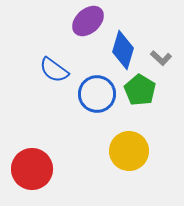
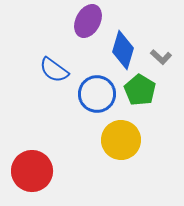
purple ellipse: rotated 20 degrees counterclockwise
gray L-shape: moved 1 px up
yellow circle: moved 8 px left, 11 px up
red circle: moved 2 px down
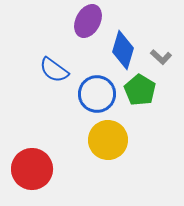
yellow circle: moved 13 px left
red circle: moved 2 px up
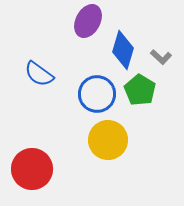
blue semicircle: moved 15 px left, 4 px down
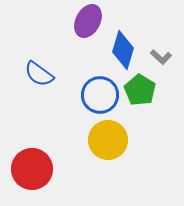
blue circle: moved 3 px right, 1 px down
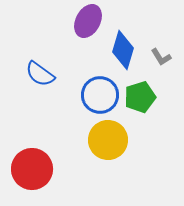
gray L-shape: rotated 15 degrees clockwise
blue semicircle: moved 1 px right
green pentagon: moved 7 px down; rotated 24 degrees clockwise
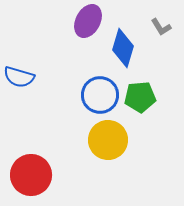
blue diamond: moved 2 px up
gray L-shape: moved 30 px up
blue semicircle: moved 21 px left, 3 px down; rotated 20 degrees counterclockwise
green pentagon: rotated 12 degrees clockwise
red circle: moved 1 px left, 6 px down
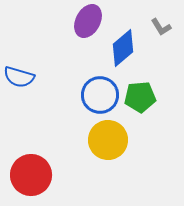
blue diamond: rotated 33 degrees clockwise
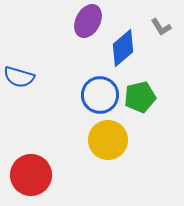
green pentagon: rotated 8 degrees counterclockwise
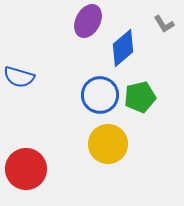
gray L-shape: moved 3 px right, 3 px up
yellow circle: moved 4 px down
red circle: moved 5 px left, 6 px up
